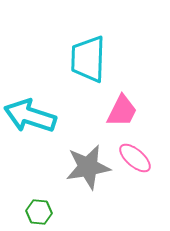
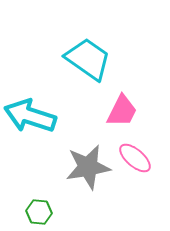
cyan trapezoid: rotated 123 degrees clockwise
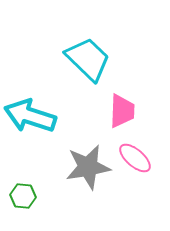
cyan trapezoid: rotated 9 degrees clockwise
pink trapezoid: rotated 24 degrees counterclockwise
green hexagon: moved 16 px left, 16 px up
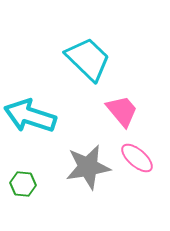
pink trapezoid: rotated 42 degrees counterclockwise
pink ellipse: moved 2 px right
green hexagon: moved 12 px up
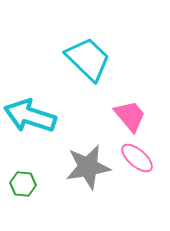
pink trapezoid: moved 8 px right, 5 px down
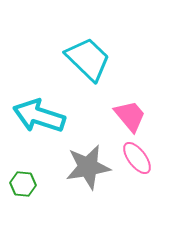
cyan arrow: moved 9 px right
pink ellipse: rotated 12 degrees clockwise
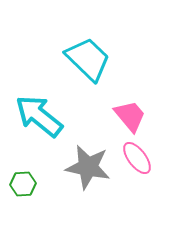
cyan arrow: rotated 21 degrees clockwise
gray star: rotated 21 degrees clockwise
green hexagon: rotated 10 degrees counterclockwise
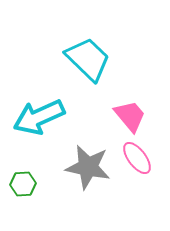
cyan arrow: moved 1 px down; rotated 63 degrees counterclockwise
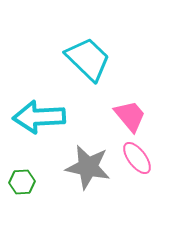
cyan arrow: rotated 21 degrees clockwise
green hexagon: moved 1 px left, 2 px up
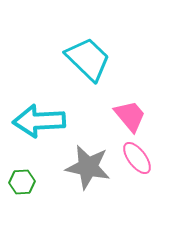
cyan arrow: moved 4 px down
